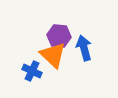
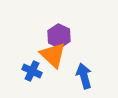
purple hexagon: rotated 20 degrees clockwise
blue arrow: moved 28 px down
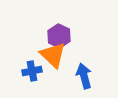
blue cross: rotated 36 degrees counterclockwise
